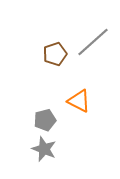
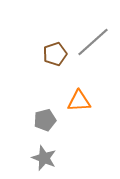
orange triangle: rotated 30 degrees counterclockwise
gray star: moved 9 px down
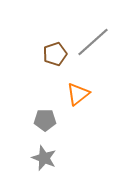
orange triangle: moved 1 px left, 7 px up; rotated 35 degrees counterclockwise
gray pentagon: rotated 15 degrees clockwise
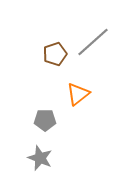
gray star: moved 4 px left
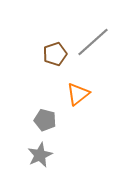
gray pentagon: rotated 15 degrees clockwise
gray star: moved 3 px up; rotated 25 degrees clockwise
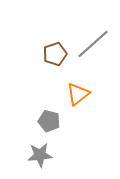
gray line: moved 2 px down
gray pentagon: moved 4 px right, 1 px down
gray star: rotated 20 degrees clockwise
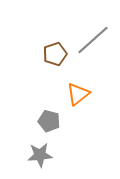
gray line: moved 4 px up
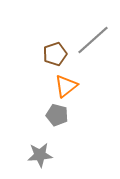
orange triangle: moved 12 px left, 8 px up
gray pentagon: moved 8 px right, 6 px up
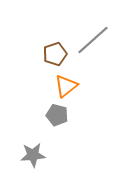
gray star: moved 7 px left
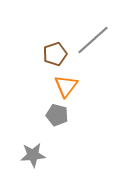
orange triangle: rotated 15 degrees counterclockwise
